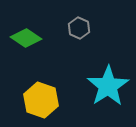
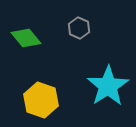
green diamond: rotated 16 degrees clockwise
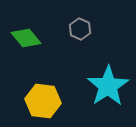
gray hexagon: moved 1 px right, 1 px down
yellow hexagon: moved 2 px right, 1 px down; rotated 12 degrees counterclockwise
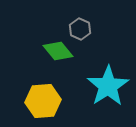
green diamond: moved 32 px right, 13 px down
yellow hexagon: rotated 12 degrees counterclockwise
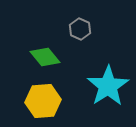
green diamond: moved 13 px left, 6 px down
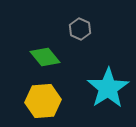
cyan star: moved 2 px down
